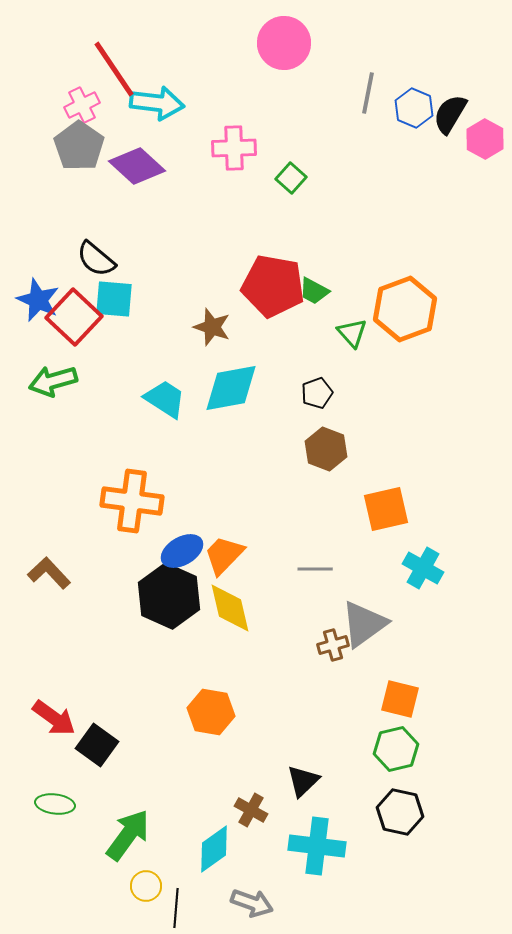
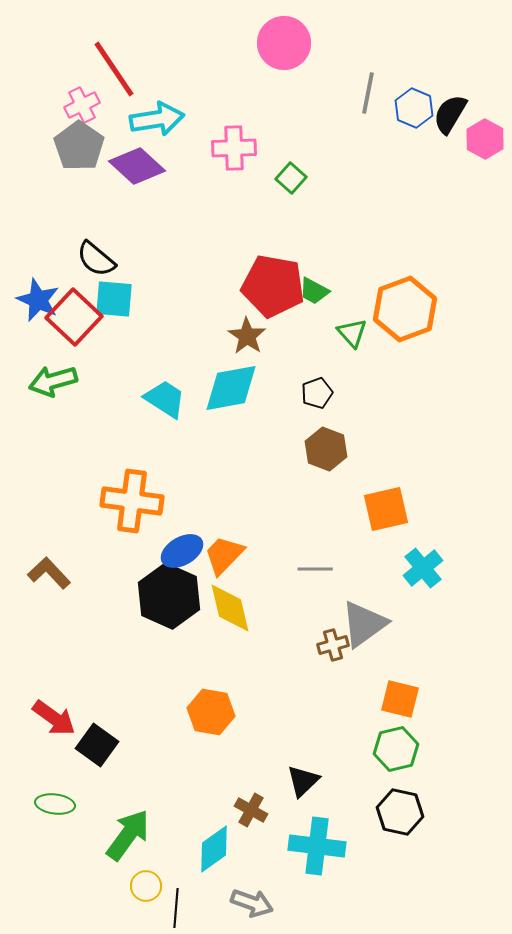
cyan arrow at (157, 103): moved 16 px down; rotated 16 degrees counterclockwise
brown star at (212, 327): moved 35 px right, 9 px down; rotated 15 degrees clockwise
cyan cross at (423, 568): rotated 21 degrees clockwise
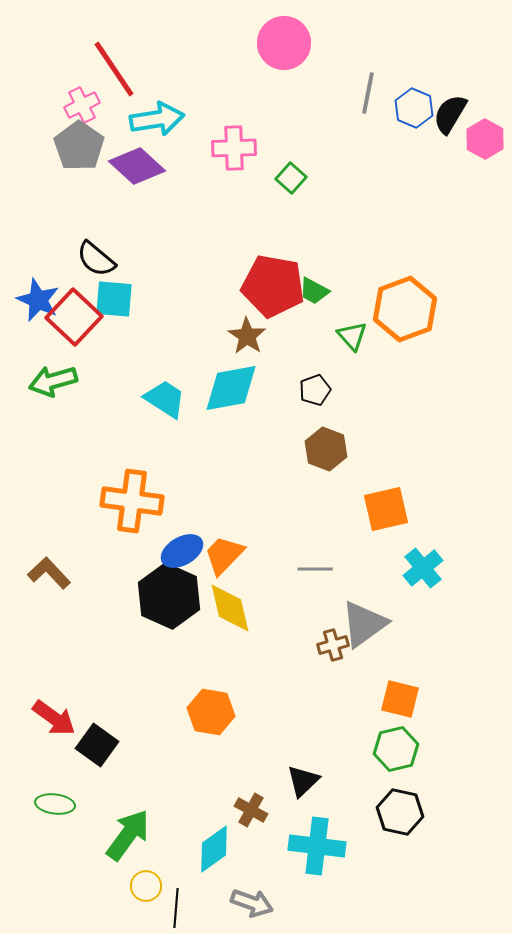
green triangle at (352, 333): moved 3 px down
black pentagon at (317, 393): moved 2 px left, 3 px up
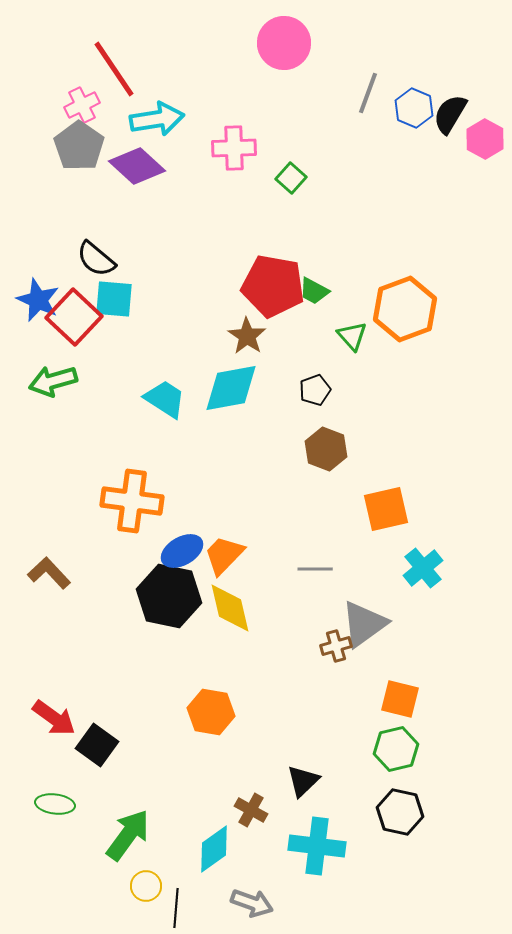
gray line at (368, 93): rotated 9 degrees clockwise
black hexagon at (169, 596): rotated 12 degrees counterclockwise
brown cross at (333, 645): moved 3 px right, 1 px down
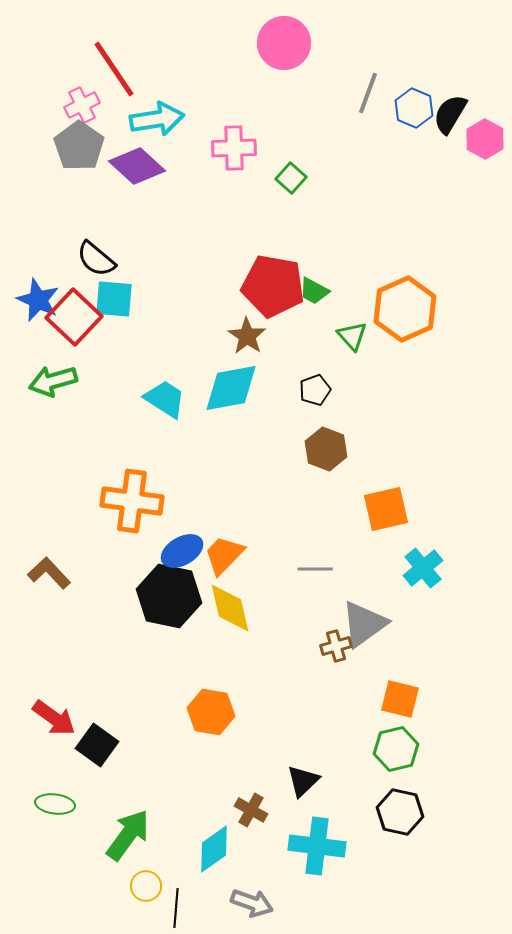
orange hexagon at (405, 309): rotated 4 degrees counterclockwise
